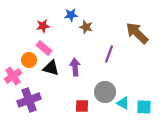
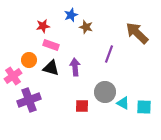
blue star: rotated 16 degrees counterclockwise
pink rectangle: moved 7 px right, 3 px up; rotated 21 degrees counterclockwise
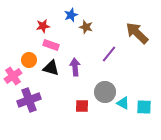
purple line: rotated 18 degrees clockwise
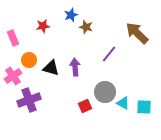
pink rectangle: moved 38 px left, 7 px up; rotated 49 degrees clockwise
red square: moved 3 px right; rotated 24 degrees counterclockwise
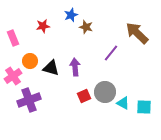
purple line: moved 2 px right, 1 px up
orange circle: moved 1 px right, 1 px down
red square: moved 1 px left, 10 px up
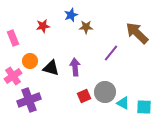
brown star: rotated 16 degrees counterclockwise
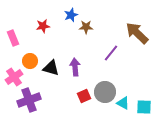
pink cross: moved 1 px right, 1 px down
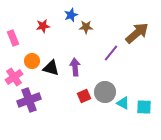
brown arrow: rotated 95 degrees clockwise
orange circle: moved 2 px right
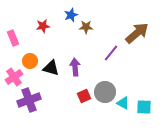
orange circle: moved 2 px left
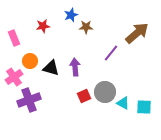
pink rectangle: moved 1 px right
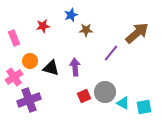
brown star: moved 3 px down
cyan square: rotated 14 degrees counterclockwise
